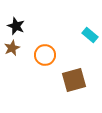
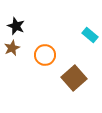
brown square: moved 2 px up; rotated 25 degrees counterclockwise
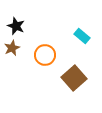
cyan rectangle: moved 8 px left, 1 px down
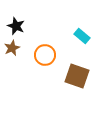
brown square: moved 3 px right, 2 px up; rotated 30 degrees counterclockwise
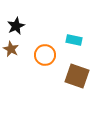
black star: rotated 24 degrees clockwise
cyan rectangle: moved 8 px left, 4 px down; rotated 28 degrees counterclockwise
brown star: moved 1 px left, 1 px down; rotated 21 degrees counterclockwise
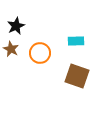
cyan rectangle: moved 2 px right, 1 px down; rotated 14 degrees counterclockwise
orange circle: moved 5 px left, 2 px up
